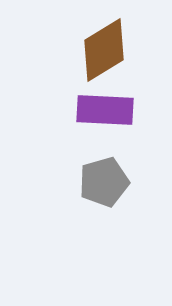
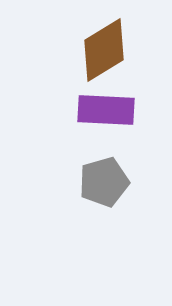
purple rectangle: moved 1 px right
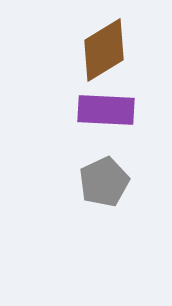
gray pentagon: rotated 9 degrees counterclockwise
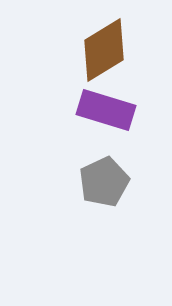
purple rectangle: rotated 14 degrees clockwise
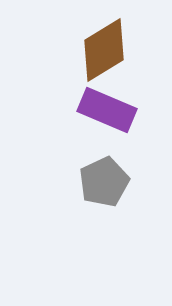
purple rectangle: moved 1 px right; rotated 6 degrees clockwise
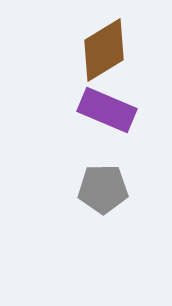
gray pentagon: moved 1 px left, 7 px down; rotated 24 degrees clockwise
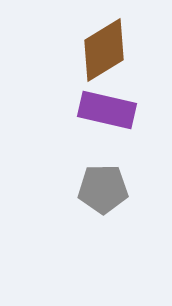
purple rectangle: rotated 10 degrees counterclockwise
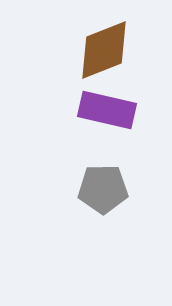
brown diamond: rotated 10 degrees clockwise
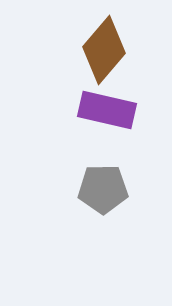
brown diamond: rotated 28 degrees counterclockwise
